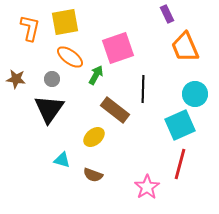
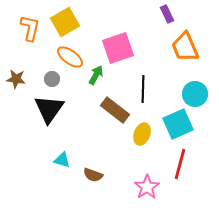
yellow square: rotated 20 degrees counterclockwise
cyan square: moved 2 px left, 1 px up
yellow ellipse: moved 48 px right, 3 px up; rotated 30 degrees counterclockwise
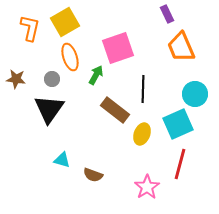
orange trapezoid: moved 4 px left
orange ellipse: rotated 36 degrees clockwise
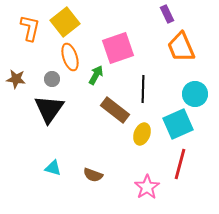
yellow square: rotated 8 degrees counterclockwise
cyan triangle: moved 9 px left, 8 px down
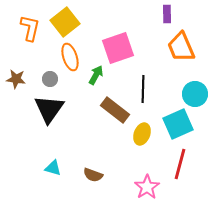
purple rectangle: rotated 24 degrees clockwise
gray circle: moved 2 px left
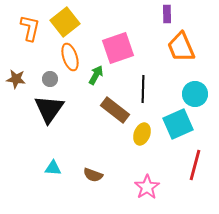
red line: moved 15 px right, 1 px down
cyan triangle: rotated 12 degrees counterclockwise
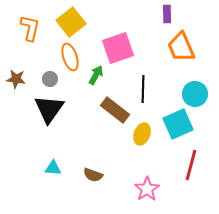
yellow square: moved 6 px right
red line: moved 4 px left
pink star: moved 2 px down
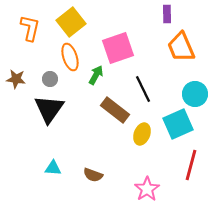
black line: rotated 28 degrees counterclockwise
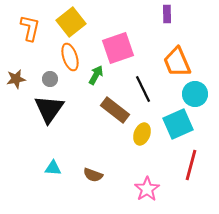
orange trapezoid: moved 4 px left, 15 px down
brown star: rotated 18 degrees counterclockwise
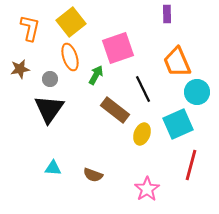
brown star: moved 4 px right, 10 px up
cyan circle: moved 2 px right, 2 px up
